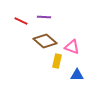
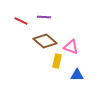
pink triangle: moved 1 px left
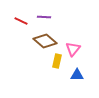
pink triangle: moved 2 px right, 2 px down; rotated 49 degrees clockwise
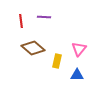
red line: rotated 56 degrees clockwise
brown diamond: moved 12 px left, 7 px down
pink triangle: moved 6 px right
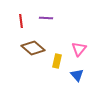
purple line: moved 2 px right, 1 px down
blue triangle: rotated 48 degrees clockwise
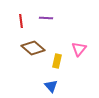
blue triangle: moved 26 px left, 11 px down
